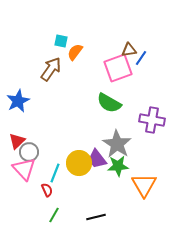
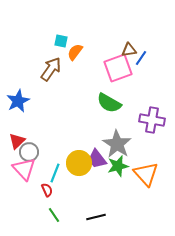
green star: rotated 10 degrees counterclockwise
orange triangle: moved 2 px right, 11 px up; rotated 12 degrees counterclockwise
green line: rotated 63 degrees counterclockwise
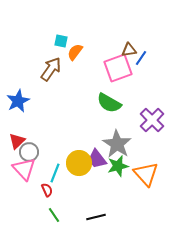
purple cross: rotated 35 degrees clockwise
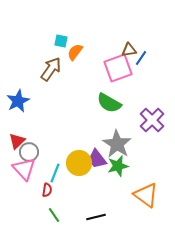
orange triangle: moved 21 px down; rotated 12 degrees counterclockwise
red semicircle: rotated 32 degrees clockwise
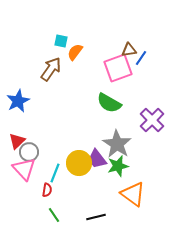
orange triangle: moved 13 px left, 1 px up
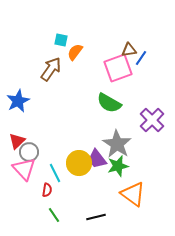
cyan square: moved 1 px up
cyan line: rotated 48 degrees counterclockwise
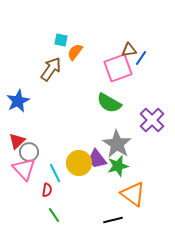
black line: moved 17 px right, 3 px down
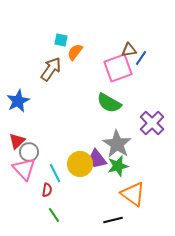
purple cross: moved 3 px down
yellow circle: moved 1 px right, 1 px down
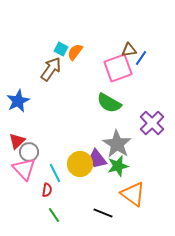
cyan square: moved 9 px down; rotated 16 degrees clockwise
black line: moved 10 px left, 7 px up; rotated 36 degrees clockwise
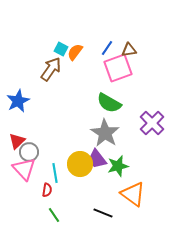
blue line: moved 34 px left, 10 px up
gray star: moved 12 px left, 11 px up
cyan line: rotated 18 degrees clockwise
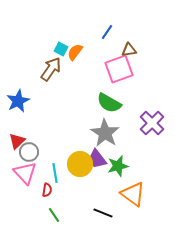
blue line: moved 16 px up
pink square: moved 1 px right, 1 px down
pink triangle: moved 1 px right, 4 px down
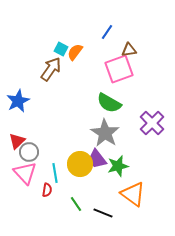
green line: moved 22 px right, 11 px up
